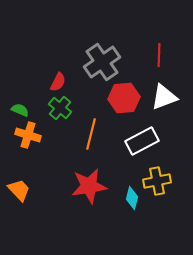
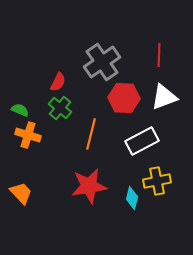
red hexagon: rotated 8 degrees clockwise
orange trapezoid: moved 2 px right, 3 px down
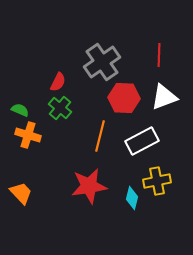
orange line: moved 9 px right, 2 px down
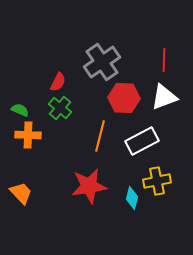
red line: moved 5 px right, 5 px down
orange cross: rotated 15 degrees counterclockwise
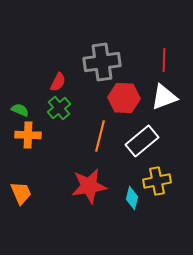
gray cross: rotated 27 degrees clockwise
green cross: moved 1 px left; rotated 10 degrees clockwise
white rectangle: rotated 12 degrees counterclockwise
orange trapezoid: rotated 20 degrees clockwise
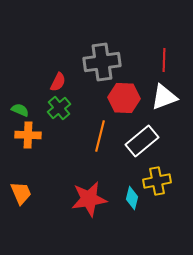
red star: moved 13 px down
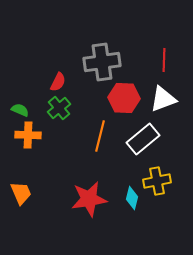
white triangle: moved 1 px left, 2 px down
white rectangle: moved 1 px right, 2 px up
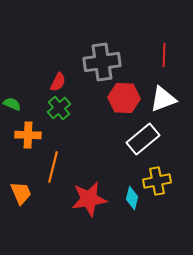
red line: moved 5 px up
green semicircle: moved 8 px left, 6 px up
orange line: moved 47 px left, 31 px down
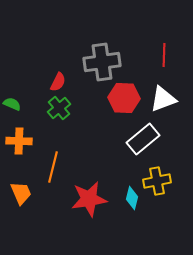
orange cross: moved 9 px left, 6 px down
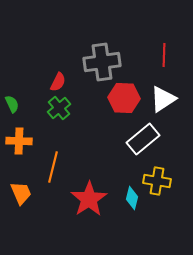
white triangle: rotated 12 degrees counterclockwise
green semicircle: rotated 42 degrees clockwise
yellow cross: rotated 20 degrees clockwise
red star: rotated 24 degrees counterclockwise
